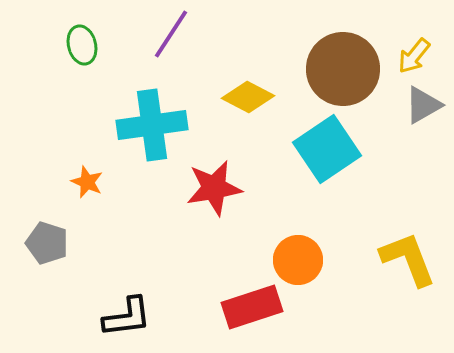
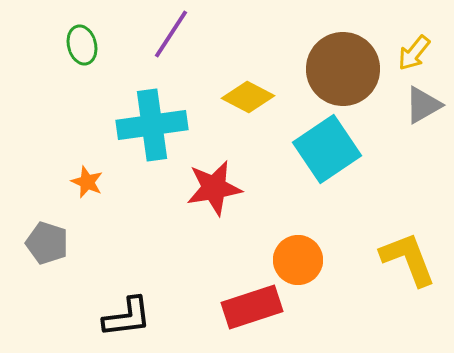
yellow arrow: moved 3 px up
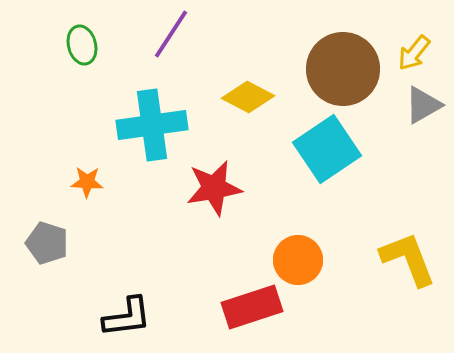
orange star: rotated 20 degrees counterclockwise
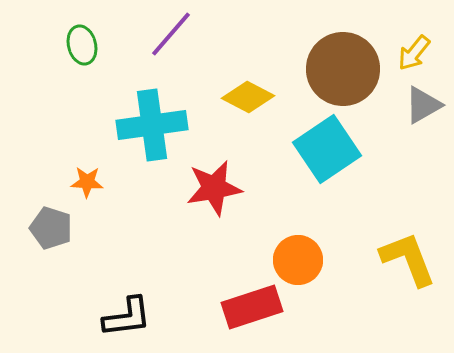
purple line: rotated 8 degrees clockwise
gray pentagon: moved 4 px right, 15 px up
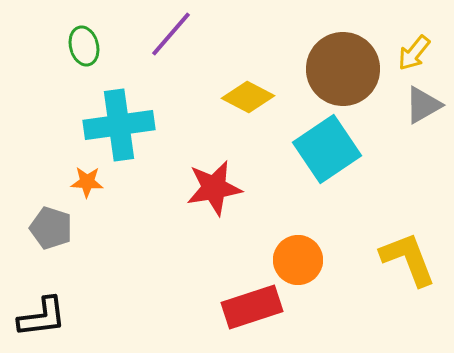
green ellipse: moved 2 px right, 1 px down
cyan cross: moved 33 px left
black L-shape: moved 85 px left
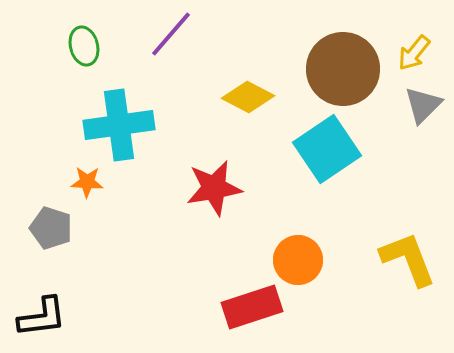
gray triangle: rotated 15 degrees counterclockwise
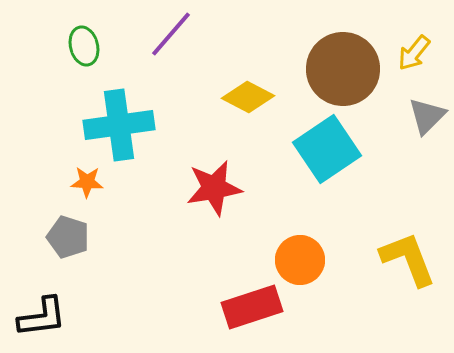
gray triangle: moved 4 px right, 11 px down
gray pentagon: moved 17 px right, 9 px down
orange circle: moved 2 px right
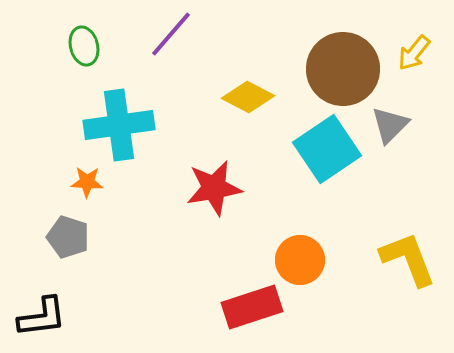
gray triangle: moved 37 px left, 9 px down
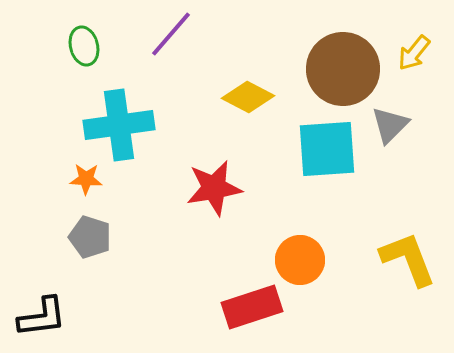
cyan square: rotated 30 degrees clockwise
orange star: moved 1 px left, 3 px up
gray pentagon: moved 22 px right
